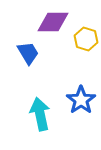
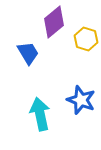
purple diamond: moved 1 px right; rotated 40 degrees counterclockwise
blue star: rotated 16 degrees counterclockwise
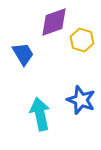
purple diamond: rotated 20 degrees clockwise
yellow hexagon: moved 4 px left, 1 px down
blue trapezoid: moved 5 px left, 1 px down
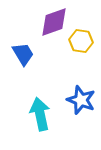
yellow hexagon: moved 1 px left, 1 px down; rotated 10 degrees counterclockwise
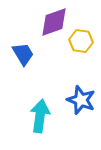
cyan arrow: moved 2 px down; rotated 20 degrees clockwise
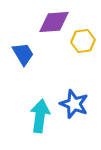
purple diamond: rotated 16 degrees clockwise
yellow hexagon: moved 2 px right; rotated 15 degrees counterclockwise
blue star: moved 7 px left, 4 px down
